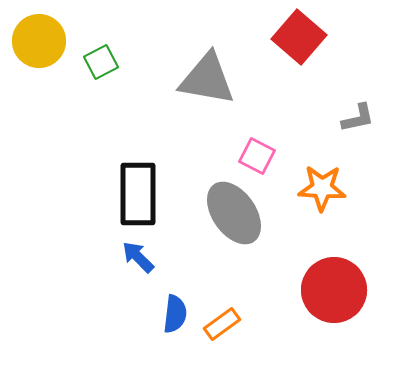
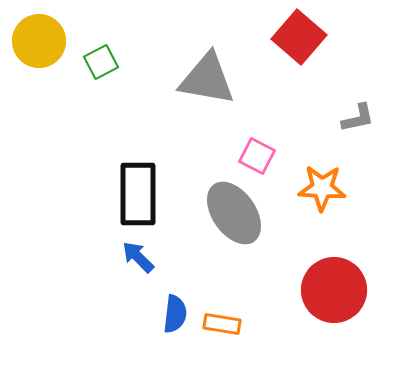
orange rectangle: rotated 45 degrees clockwise
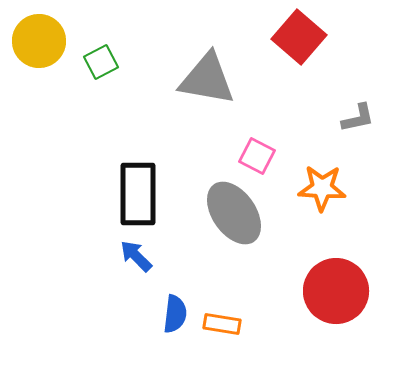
blue arrow: moved 2 px left, 1 px up
red circle: moved 2 px right, 1 px down
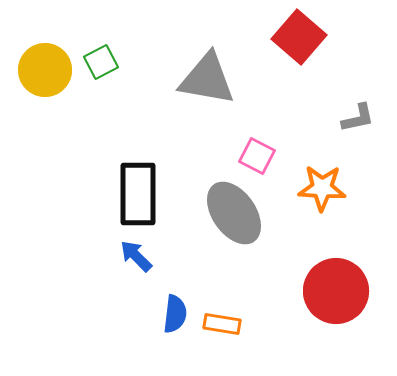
yellow circle: moved 6 px right, 29 px down
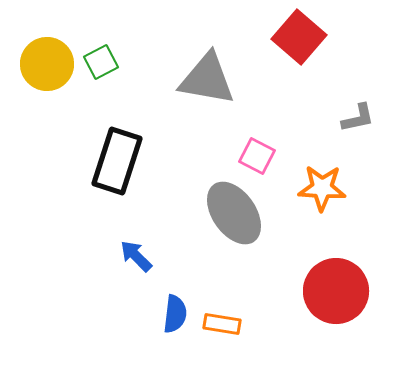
yellow circle: moved 2 px right, 6 px up
black rectangle: moved 21 px left, 33 px up; rotated 18 degrees clockwise
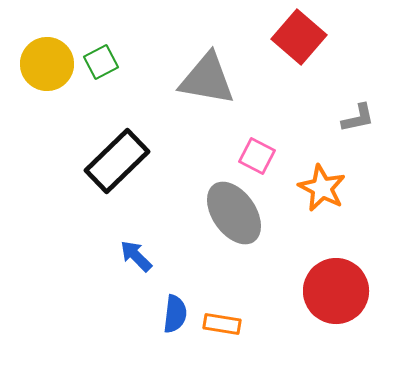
black rectangle: rotated 28 degrees clockwise
orange star: rotated 24 degrees clockwise
